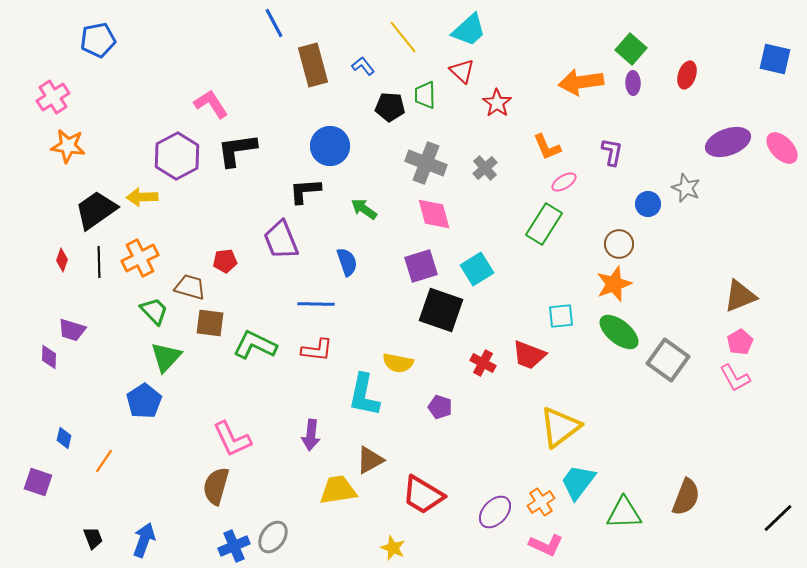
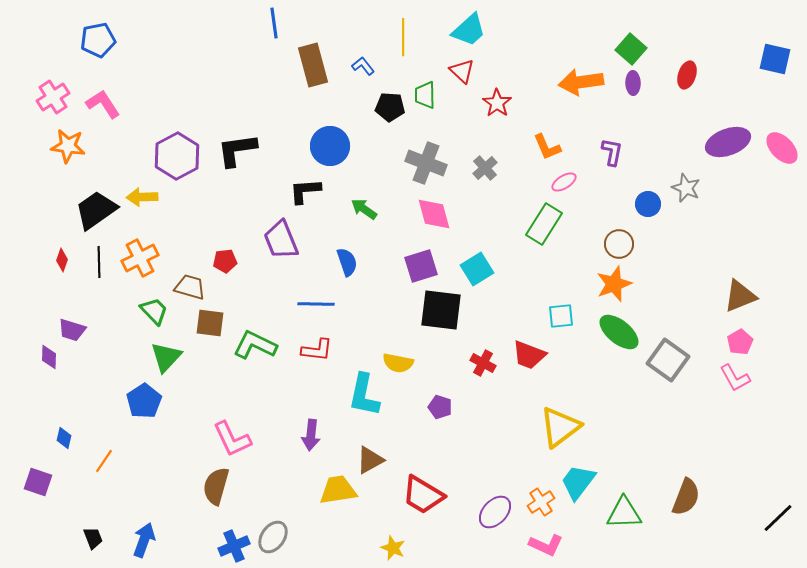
blue line at (274, 23): rotated 20 degrees clockwise
yellow line at (403, 37): rotated 39 degrees clockwise
pink L-shape at (211, 104): moved 108 px left
black square at (441, 310): rotated 12 degrees counterclockwise
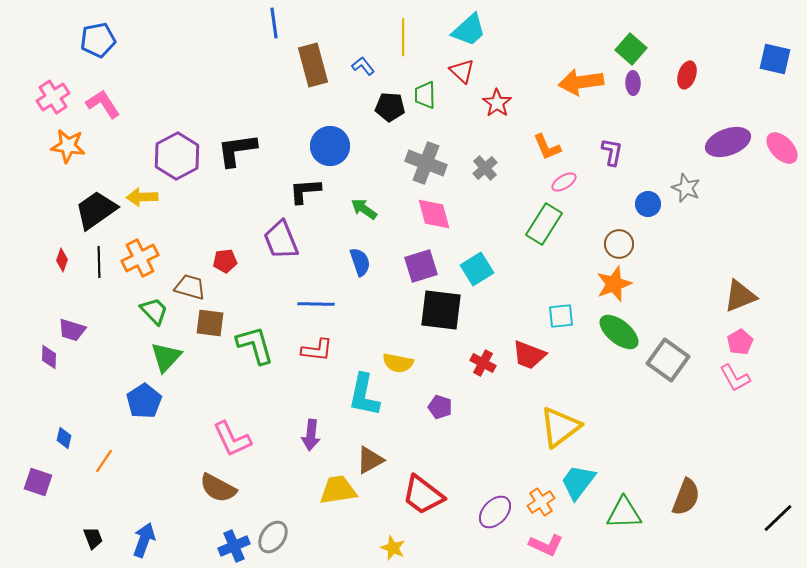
blue semicircle at (347, 262): moved 13 px right
green L-shape at (255, 345): rotated 48 degrees clockwise
brown semicircle at (216, 486): moved 2 px right, 2 px down; rotated 78 degrees counterclockwise
red trapezoid at (423, 495): rotated 6 degrees clockwise
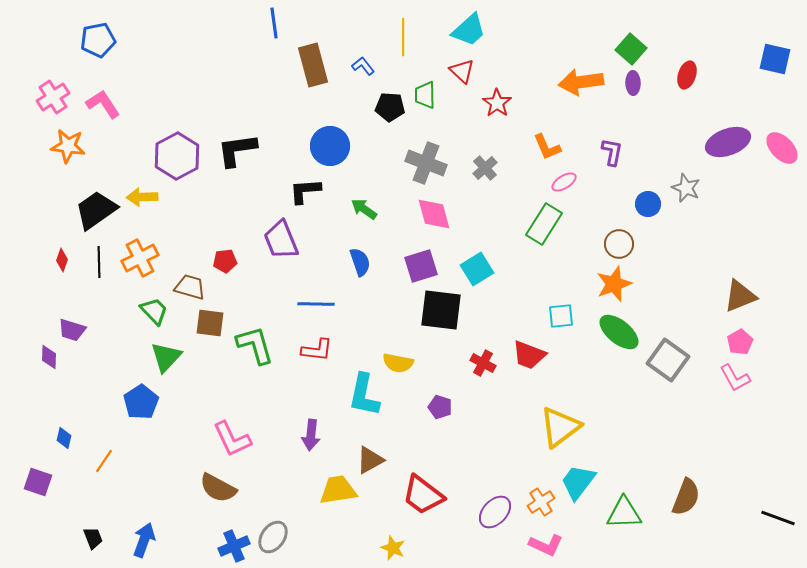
blue pentagon at (144, 401): moved 3 px left, 1 px down
black line at (778, 518): rotated 64 degrees clockwise
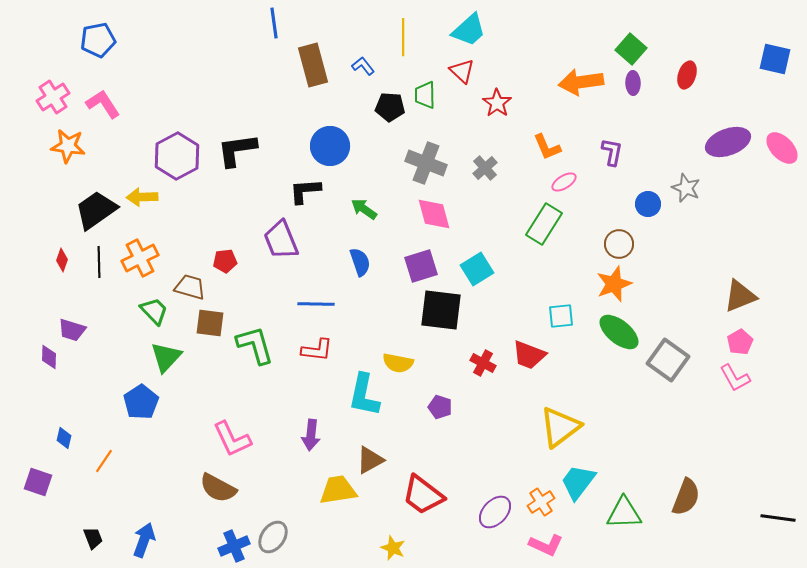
black line at (778, 518): rotated 12 degrees counterclockwise
